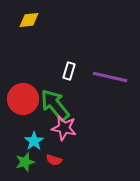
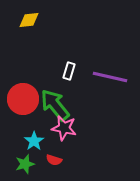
green star: moved 2 px down
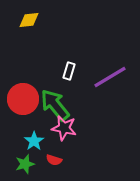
purple line: rotated 44 degrees counterclockwise
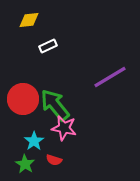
white rectangle: moved 21 px left, 25 px up; rotated 48 degrees clockwise
green star: rotated 24 degrees counterclockwise
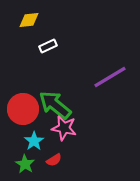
red circle: moved 10 px down
green arrow: rotated 12 degrees counterclockwise
red semicircle: rotated 49 degrees counterclockwise
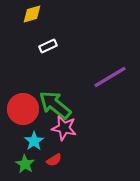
yellow diamond: moved 3 px right, 6 px up; rotated 10 degrees counterclockwise
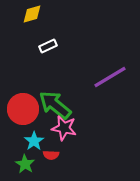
red semicircle: moved 3 px left, 5 px up; rotated 35 degrees clockwise
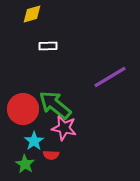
white rectangle: rotated 24 degrees clockwise
